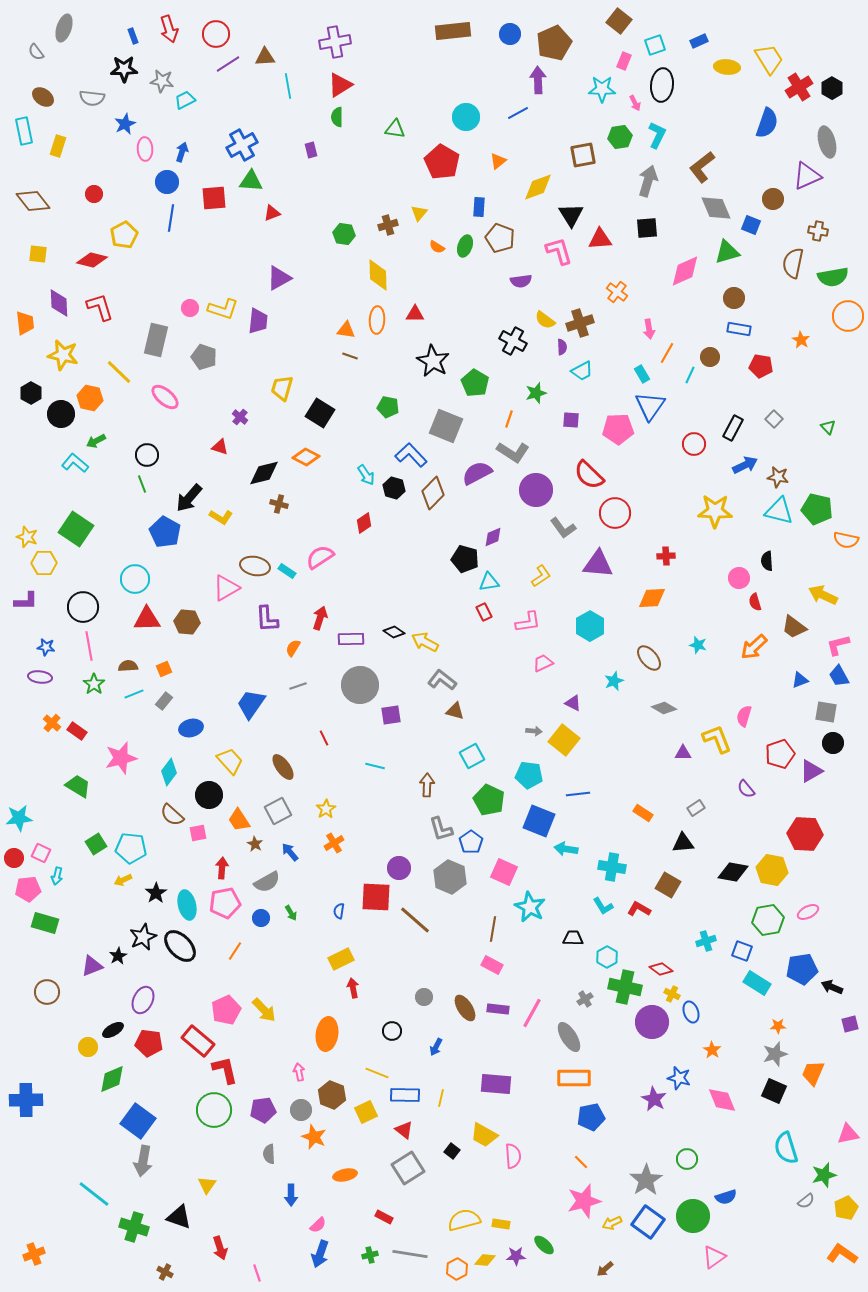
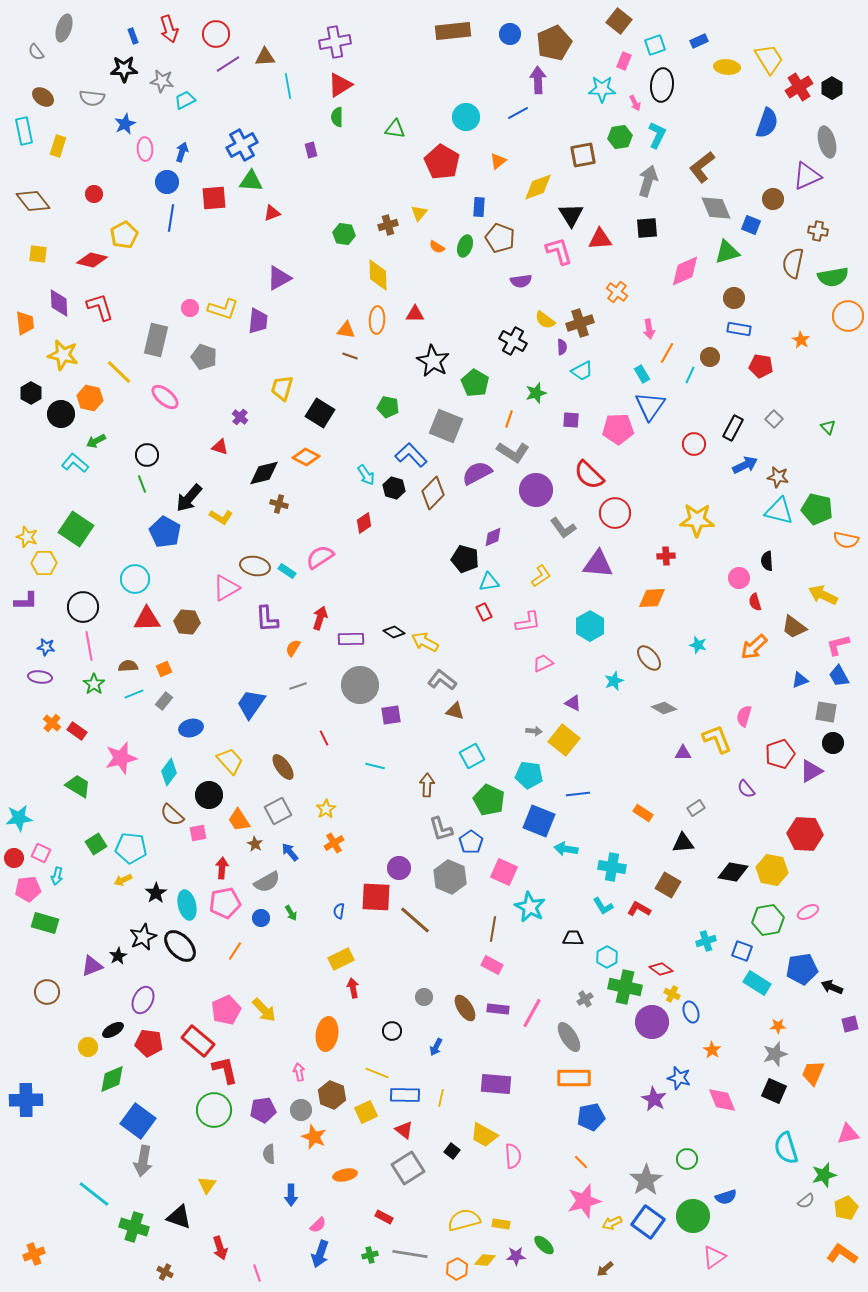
yellow star at (715, 511): moved 18 px left, 9 px down
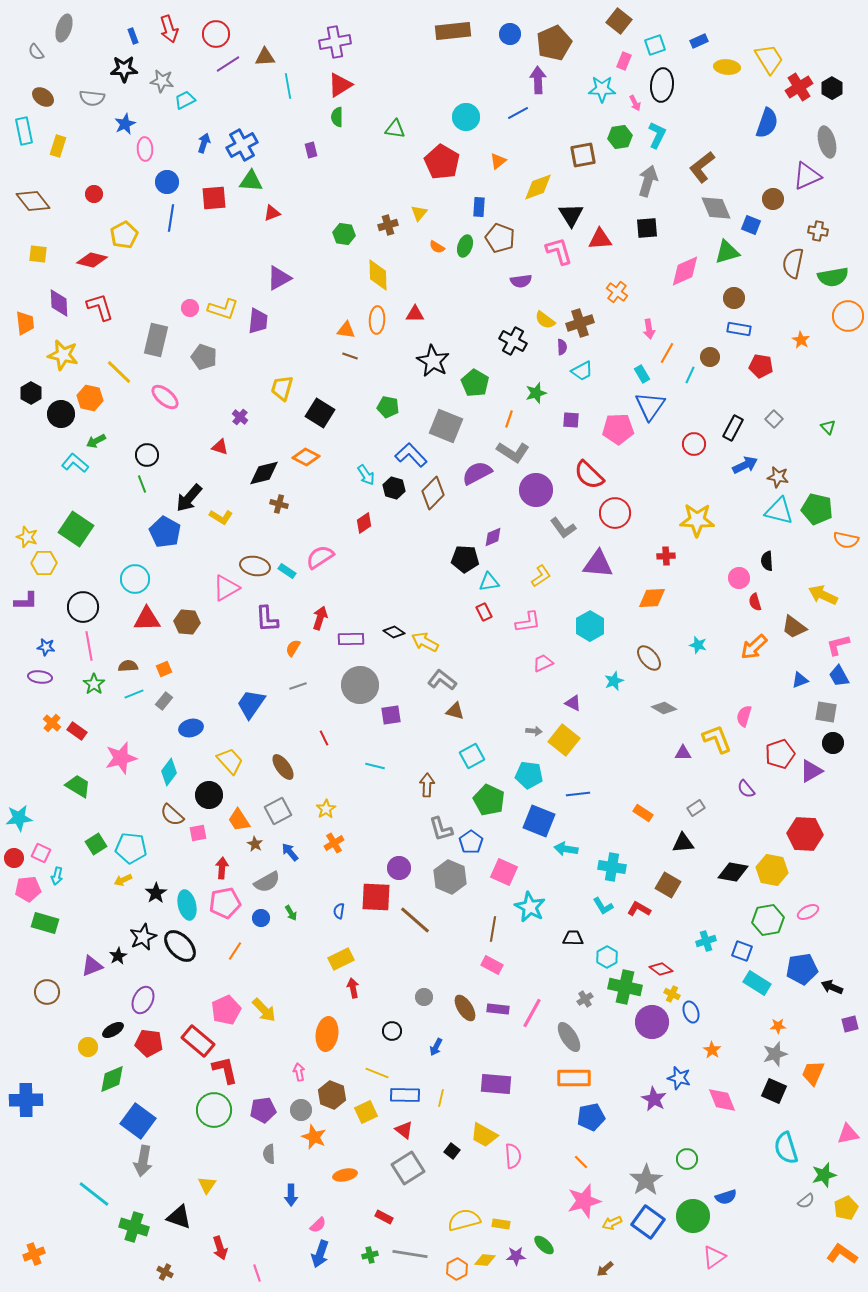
blue arrow at (182, 152): moved 22 px right, 9 px up
black pentagon at (465, 559): rotated 12 degrees counterclockwise
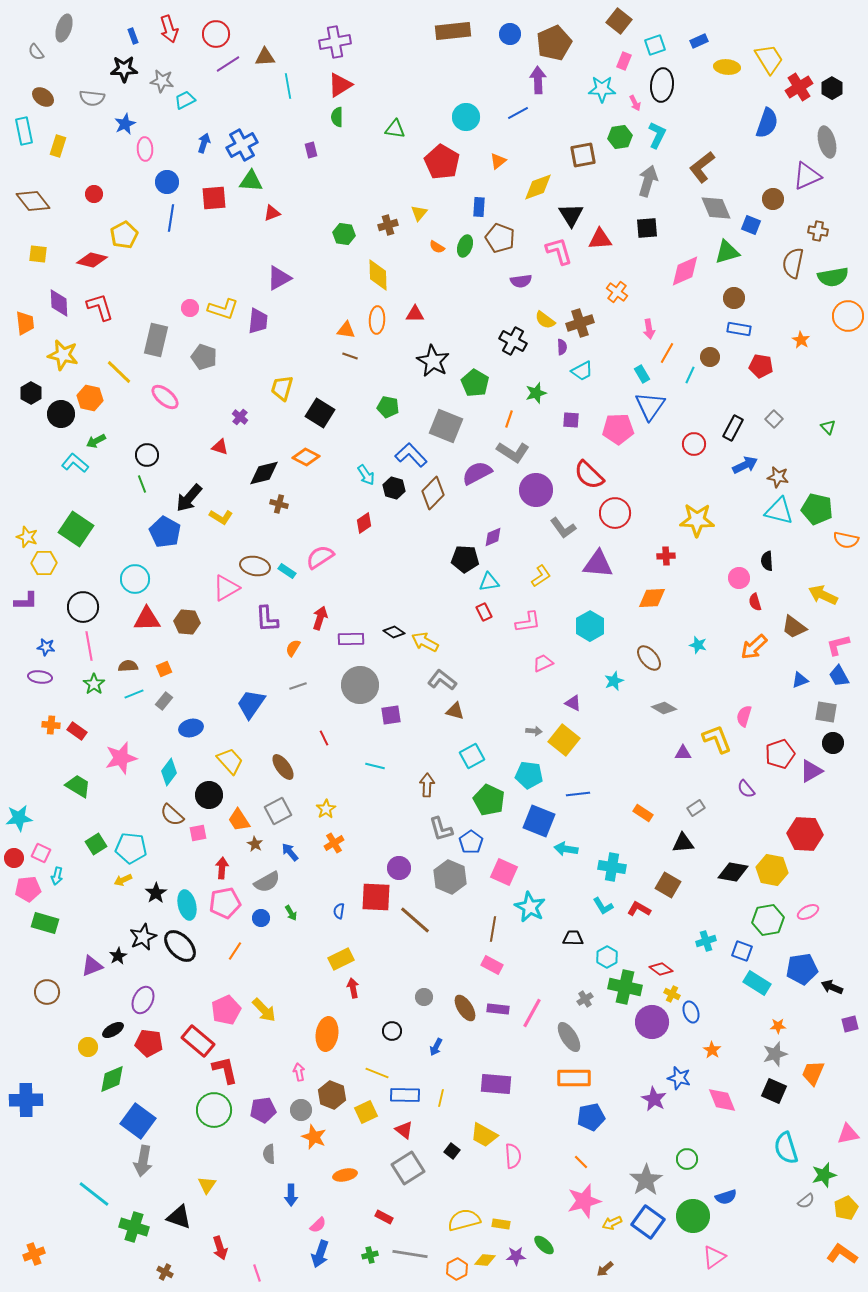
orange cross at (52, 723): moved 1 px left, 2 px down; rotated 36 degrees counterclockwise
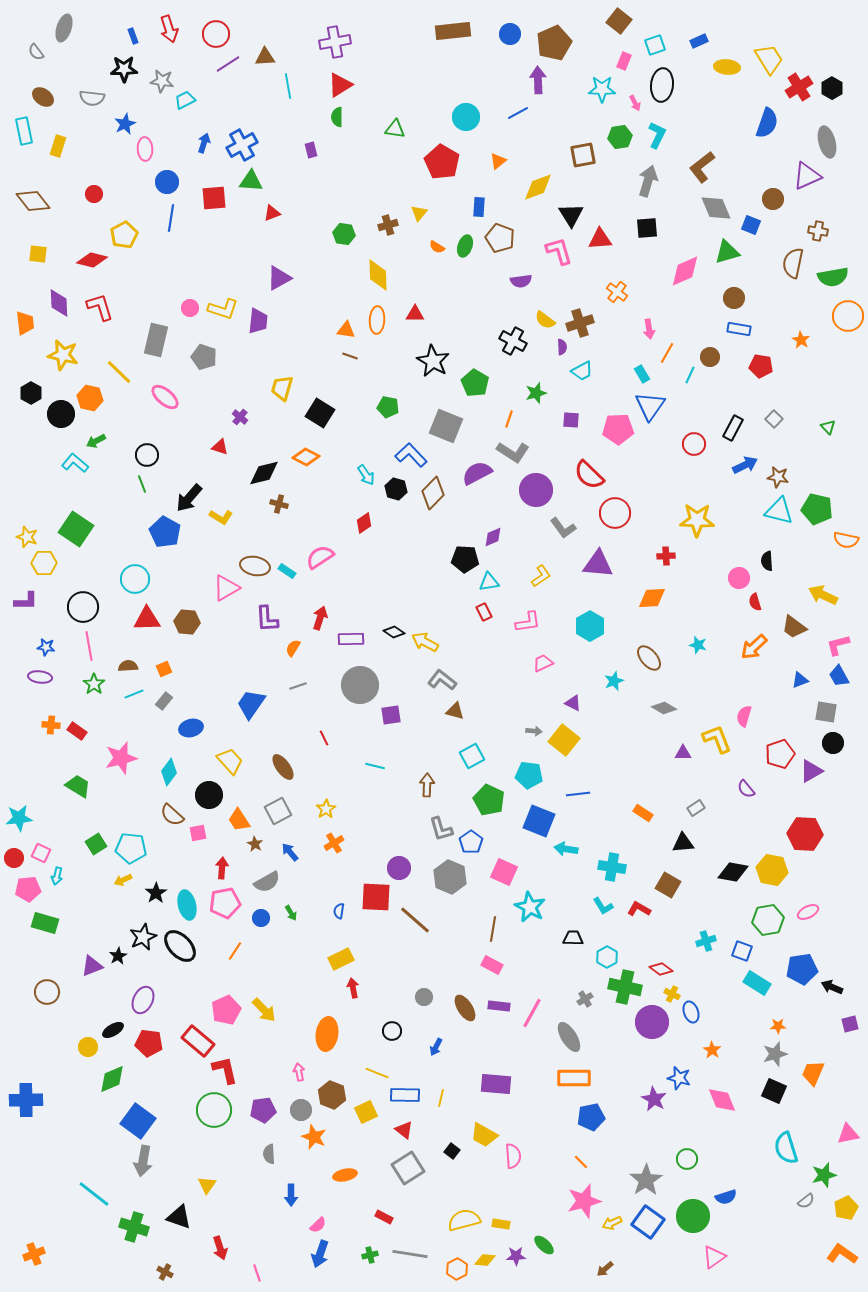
black hexagon at (394, 488): moved 2 px right, 1 px down
purple rectangle at (498, 1009): moved 1 px right, 3 px up
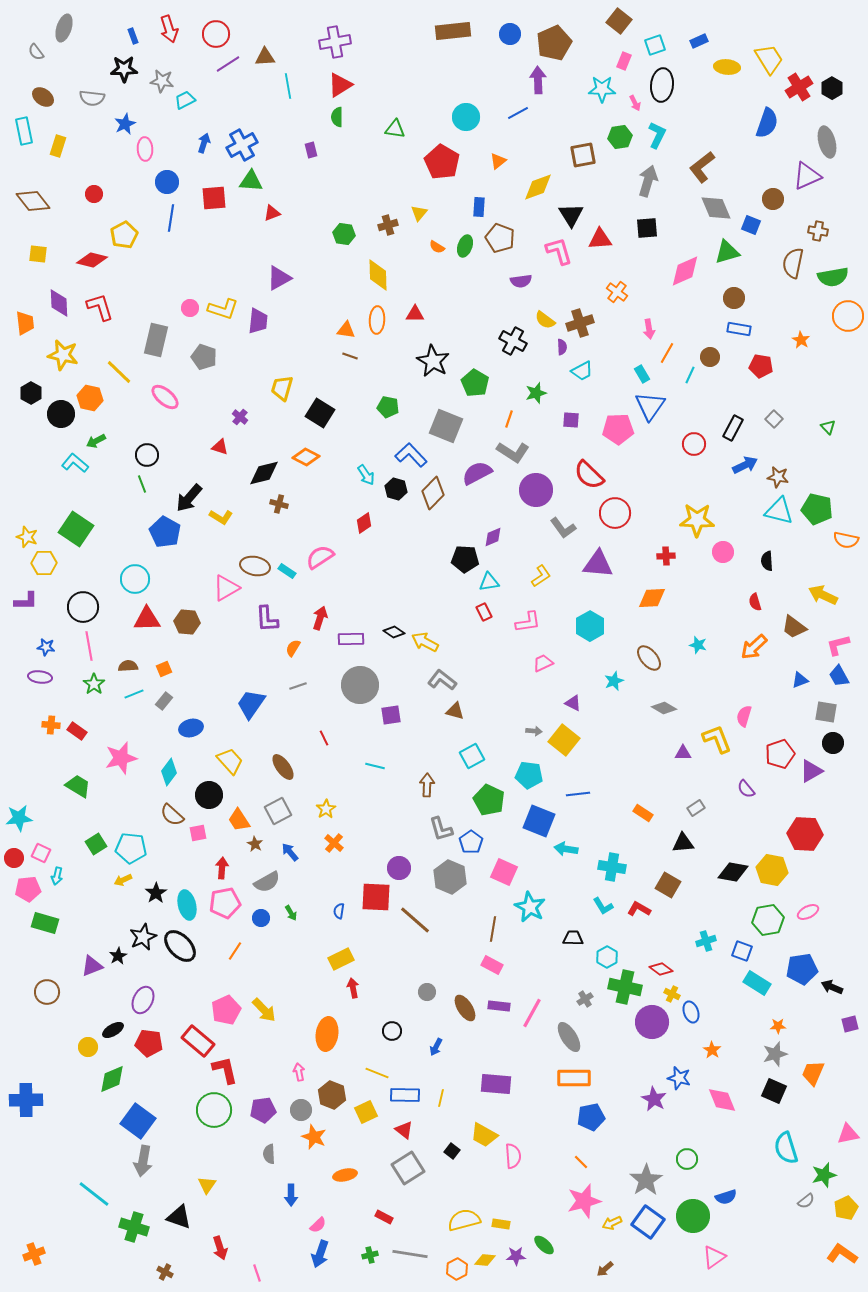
pink circle at (739, 578): moved 16 px left, 26 px up
orange cross at (334, 843): rotated 18 degrees counterclockwise
gray circle at (424, 997): moved 3 px right, 5 px up
